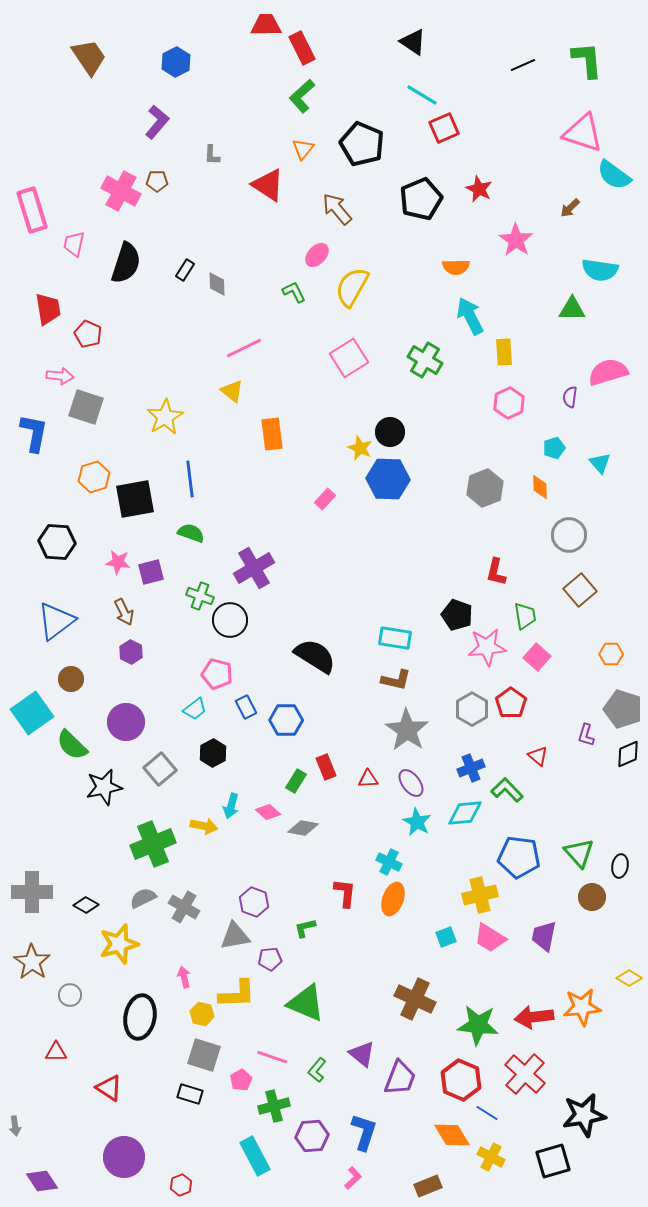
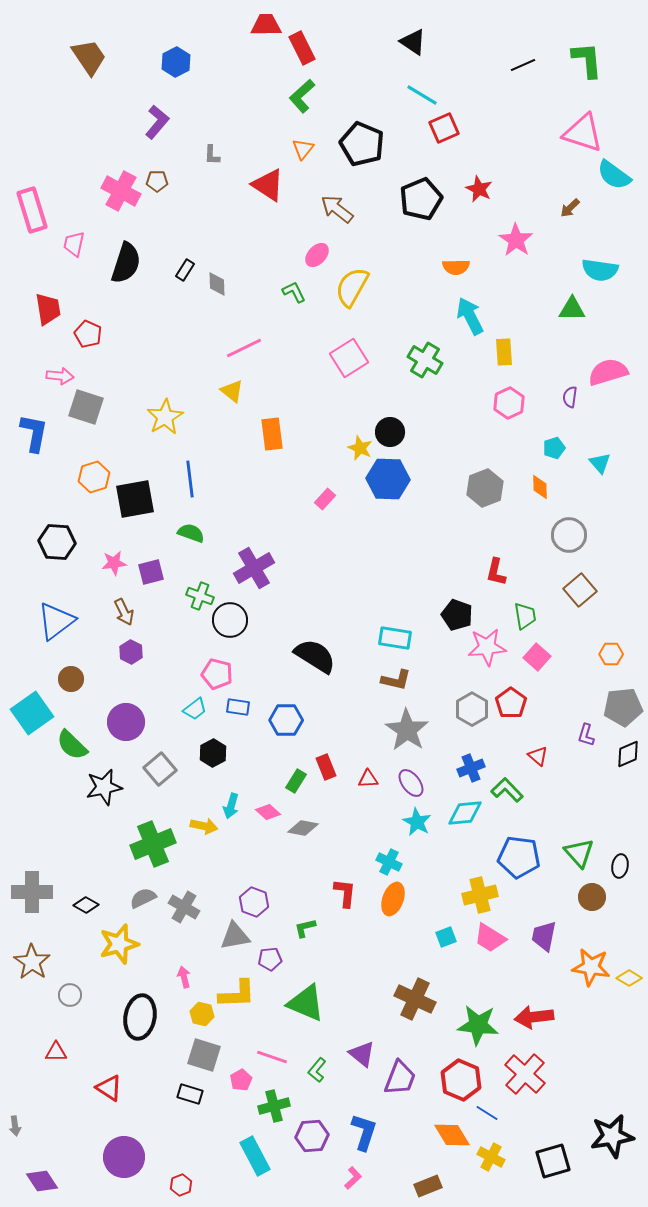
brown arrow at (337, 209): rotated 12 degrees counterclockwise
pink star at (118, 562): moved 4 px left, 1 px down; rotated 15 degrees counterclockwise
blue rectangle at (246, 707): moved 8 px left; rotated 55 degrees counterclockwise
gray pentagon at (623, 709): moved 2 px up; rotated 24 degrees counterclockwise
orange star at (582, 1007): moved 9 px right, 40 px up; rotated 15 degrees clockwise
black star at (584, 1115): moved 28 px right, 21 px down
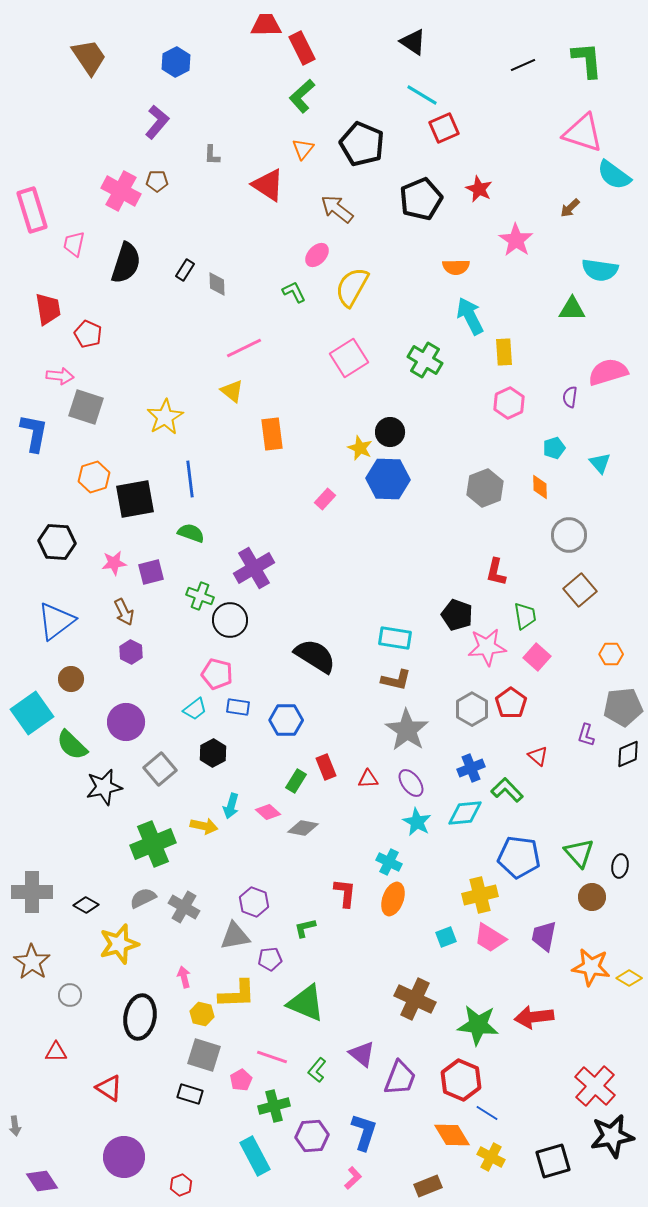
red cross at (525, 1074): moved 70 px right, 12 px down
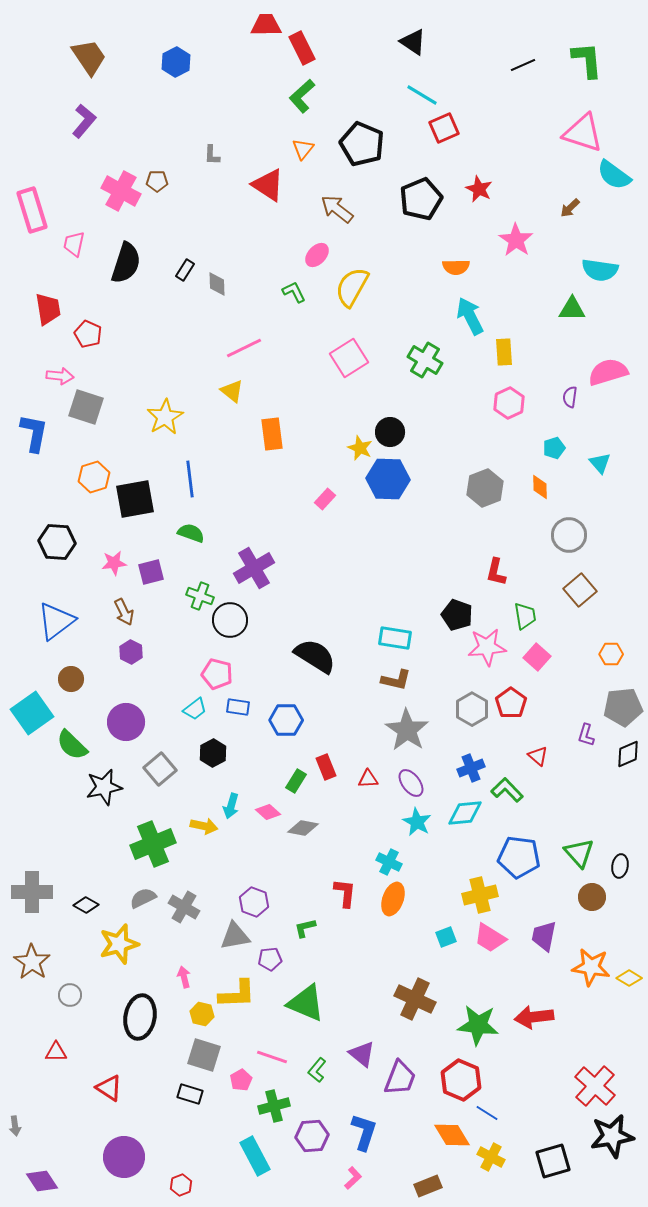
purple L-shape at (157, 122): moved 73 px left, 1 px up
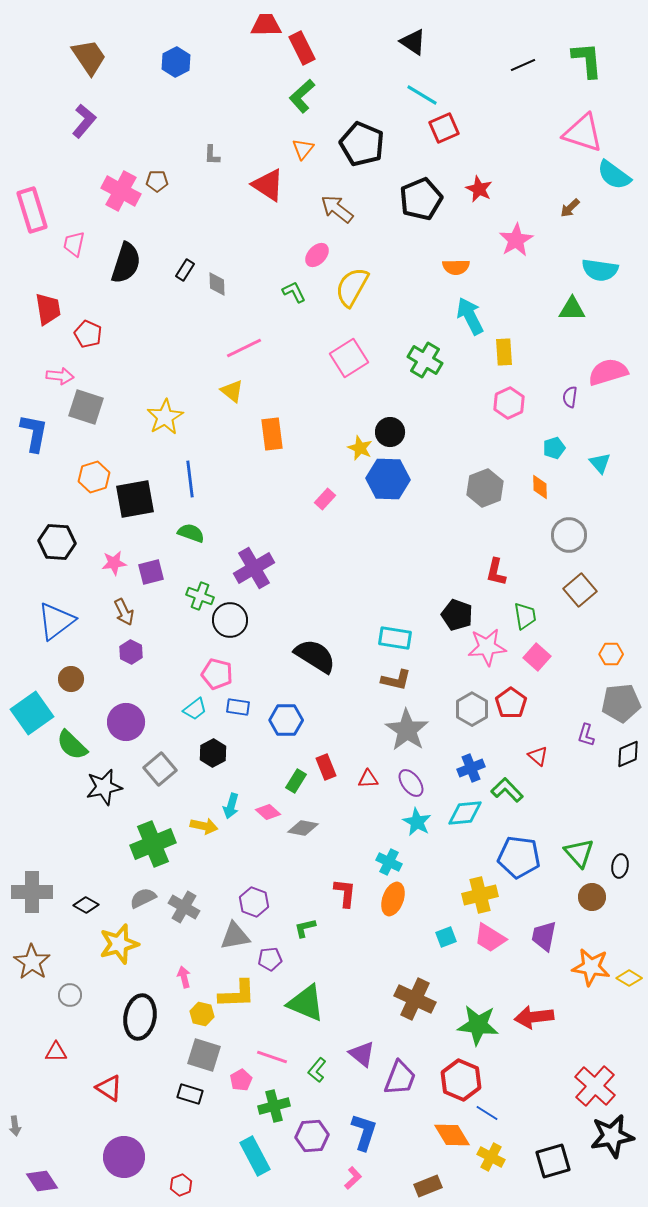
pink star at (516, 240): rotated 8 degrees clockwise
gray pentagon at (623, 707): moved 2 px left, 4 px up
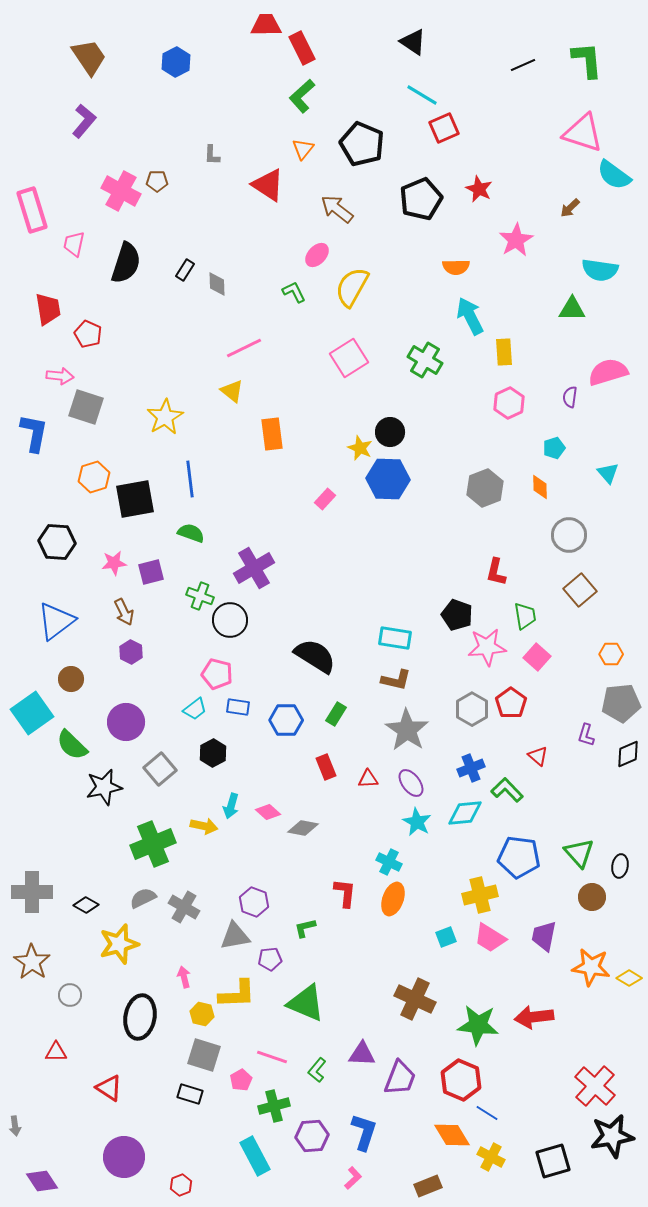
cyan triangle at (600, 463): moved 8 px right, 10 px down
green rectangle at (296, 781): moved 40 px right, 67 px up
purple triangle at (362, 1054): rotated 36 degrees counterclockwise
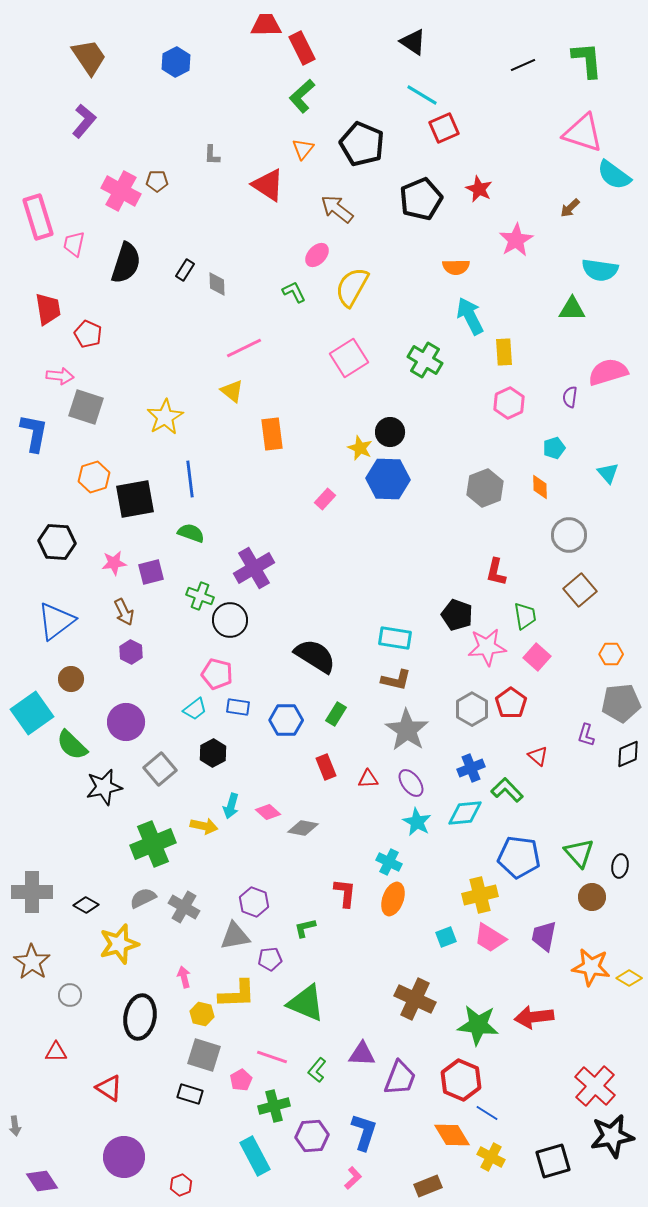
pink rectangle at (32, 210): moved 6 px right, 7 px down
